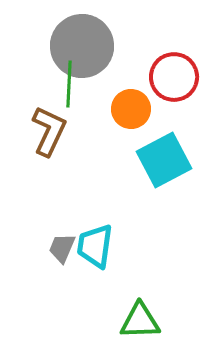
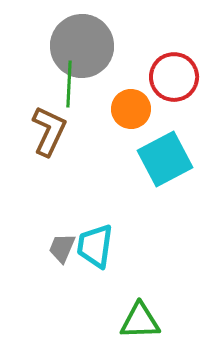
cyan square: moved 1 px right, 1 px up
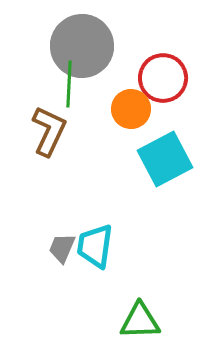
red circle: moved 11 px left, 1 px down
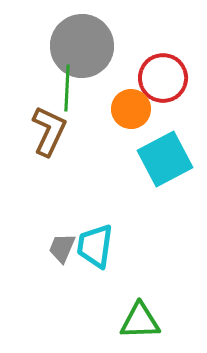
green line: moved 2 px left, 4 px down
